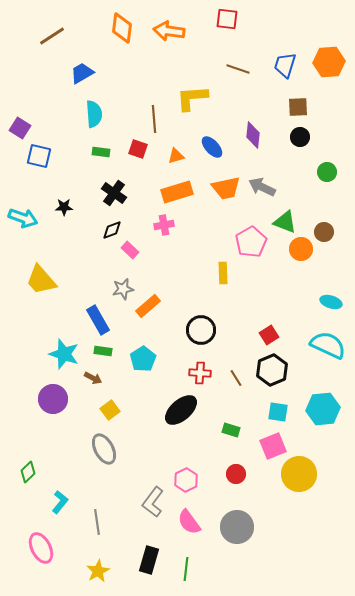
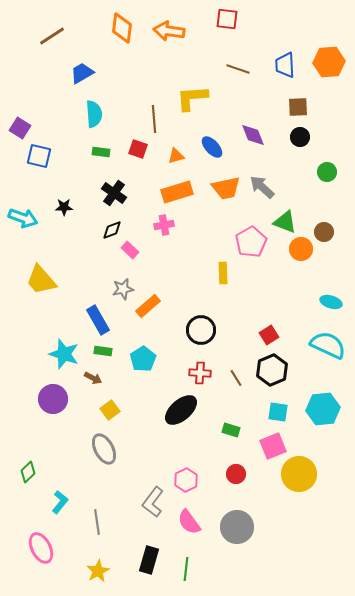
blue trapezoid at (285, 65): rotated 20 degrees counterclockwise
purple diamond at (253, 135): rotated 28 degrees counterclockwise
gray arrow at (262, 187): rotated 16 degrees clockwise
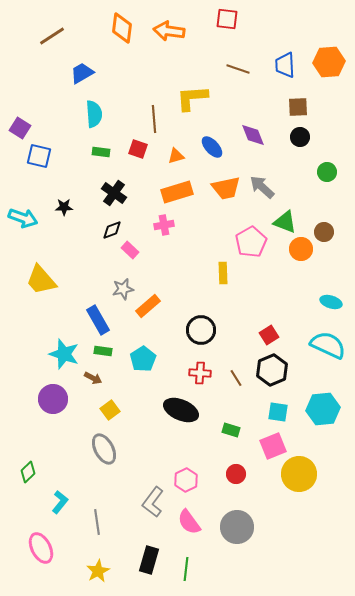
black ellipse at (181, 410): rotated 64 degrees clockwise
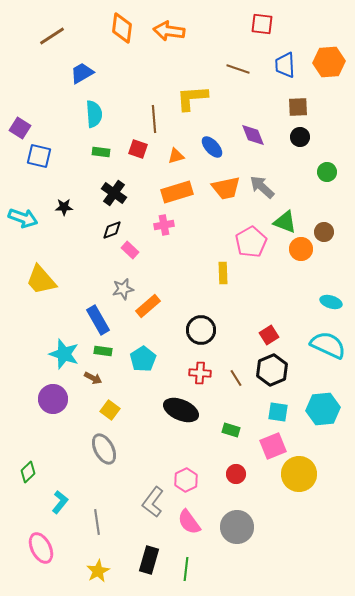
red square at (227, 19): moved 35 px right, 5 px down
yellow square at (110, 410): rotated 18 degrees counterclockwise
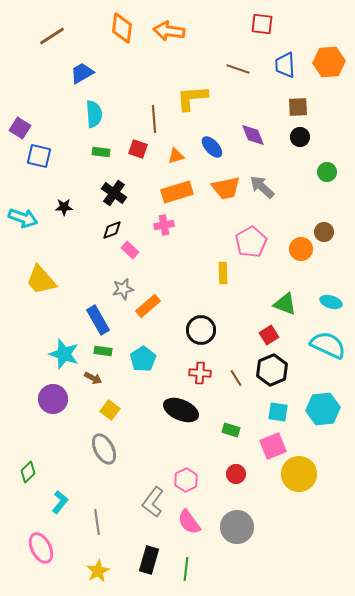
green triangle at (285, 222): moved 82 px down
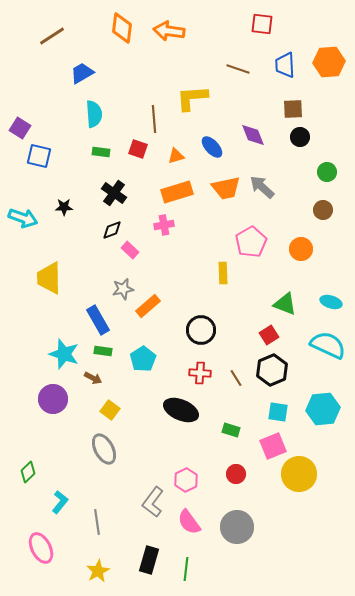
brown square at (298, 107): moved 5 px left, 2 px down
brown circle at (324, 232): moved 1 px left, 22 px up
yellow trapezoid at (41, 280): moved 8 px right, 2 px up; rotated 40 degrees clockwise
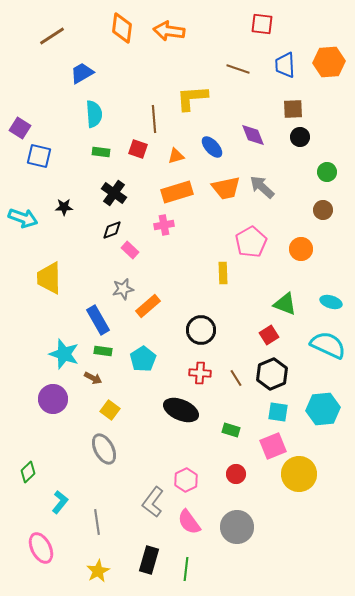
black hexagon at (272, 370): moved 4 px down
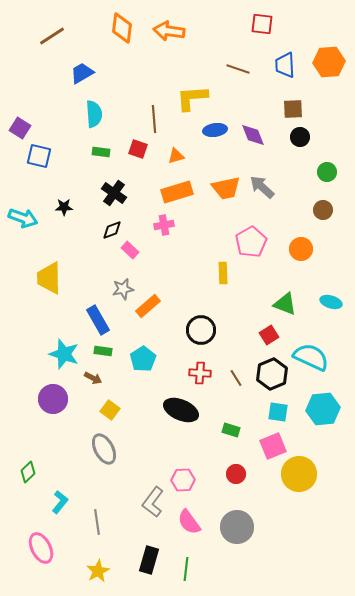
blue ellipse at (212, 147): moved 3 px right, 17 px up; rotated 55 degrees counterclockwise
cyan semicircle at (328, 345): moved 17 px left, 12 px down
pink hexagon at (186, 480): moved 3 px left; rotated 25 degrees clockwise
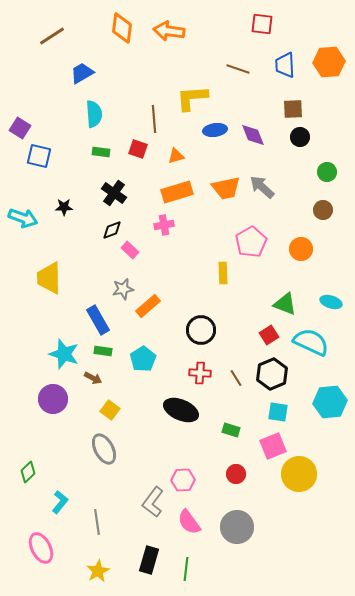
cyan semicircle at (311, 357): moved 15 px up
cyan hexagon at (323, 409): moved 7 px right, 7 px up
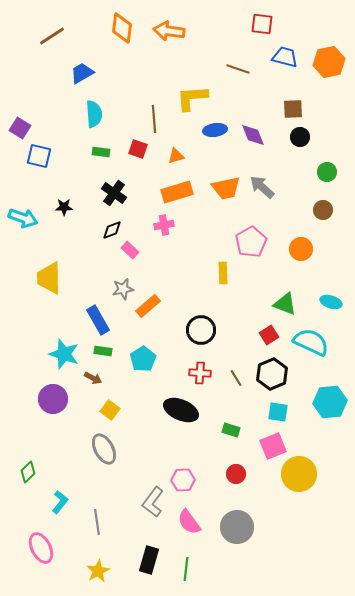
orange hexagon at (329, 62): rotated 8 degrees counterclockwise
blue trapezoid at (285, 65): moved 8 px up; rotated 108 degrees clockwise
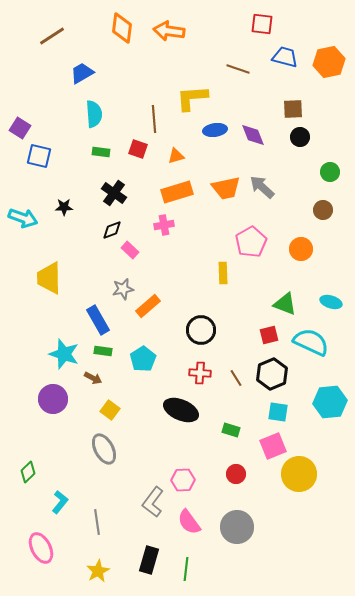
green circle at (327, 172): moved 3 px right
red square at (269, 335): rotated 18 degrees clockwise
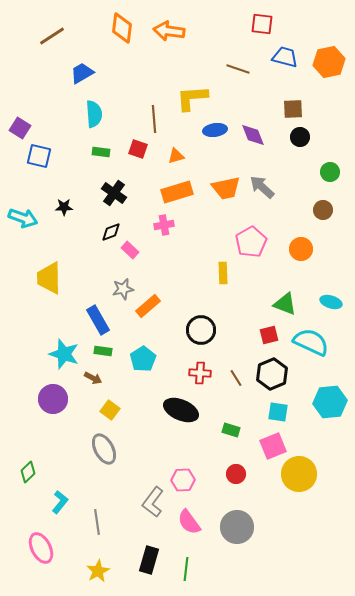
black diamond at (112, 230): moved 1 px left, 2 px down
